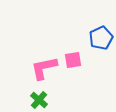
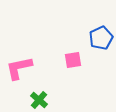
pink L-shape: moved 25 px left
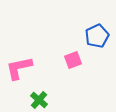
blue pentagon: moved 4 px left, 2 px up
pink square: rotated 12 degrees counterclockwise
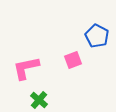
blue pentagon: rotated 20 degrees counterclockwise
pink L-shape: moved 7 px right
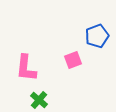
blue pentagon: rotated 25 degrees clockwise
pink L-shape: rotated 72 degrees counterclockwise
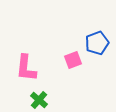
blue pentagon: moved 7 px down
